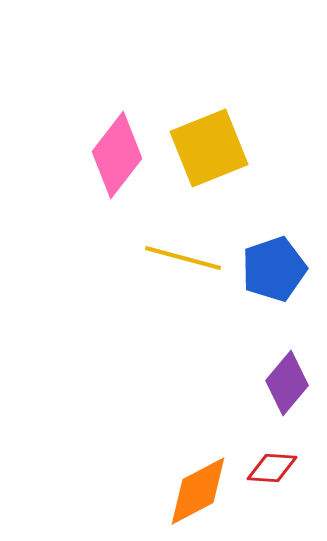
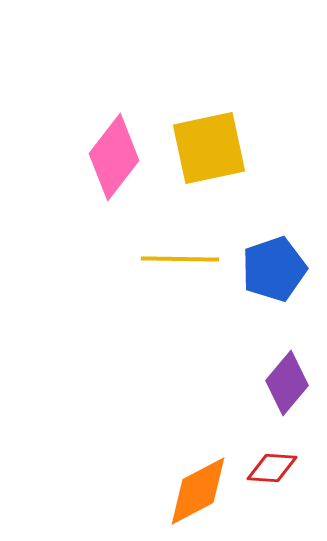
yellow square: rotated 10 degrees clockwise
pink diamond: moved 3 px left, 2 px down
yellow line: moved 3 px left, 1 px down; rotated 14 degrees counterclockwise
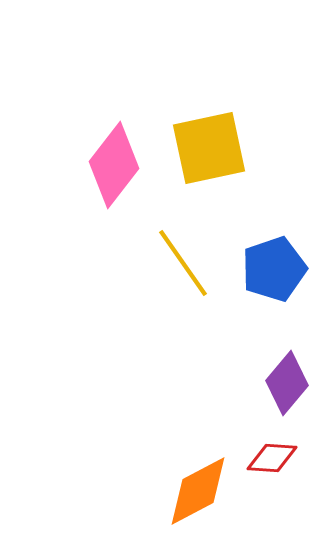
pink diamond: moved 8 px down
yellow line: moved 3 px right, 4 px down; rotated 54 degrees clockwise
red diamond: moved 10 px up
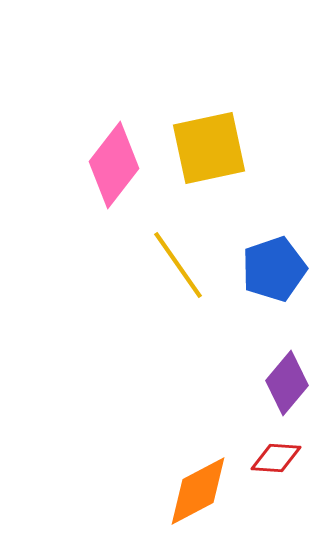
yellow line: moved 5 px left, 2 px down
red diamond: moved 4 px right
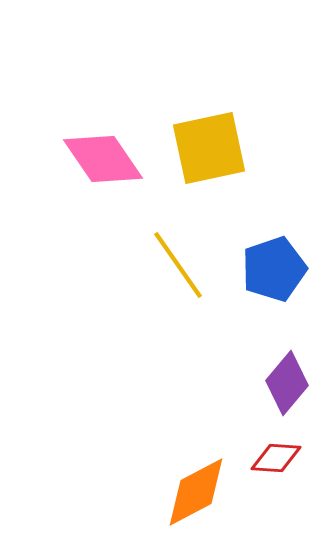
pink diamond: moved 11 px left, 6 px up; rotated 72 degrees counterclockwise
orange diamond: moved 2 px left, 1 px down
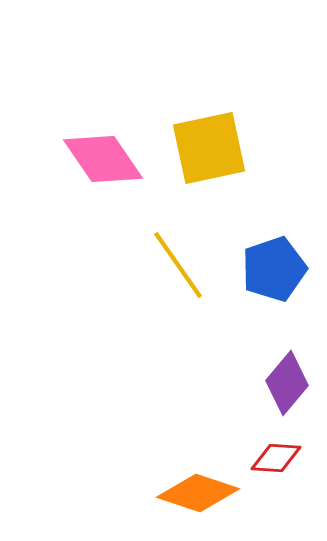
orange diamond: moved 2 px right, 1 px down; rotated 46 degrees clockwise
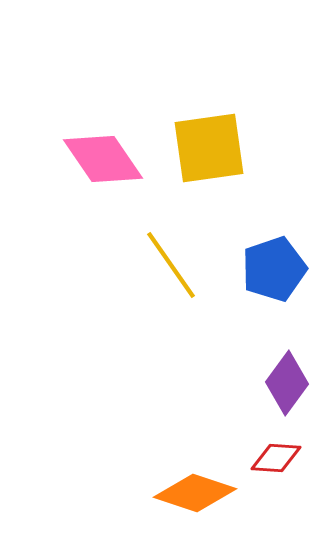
yellow square: rotated 4 degrees clockwise
yellow line: moved 7 px left
purple diamond: rotated 4 degrees counterclockwise
orange diamond: moved 3 px left
